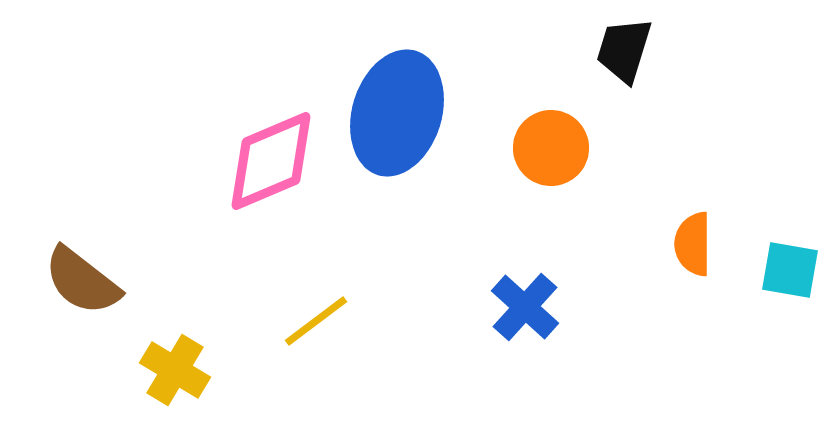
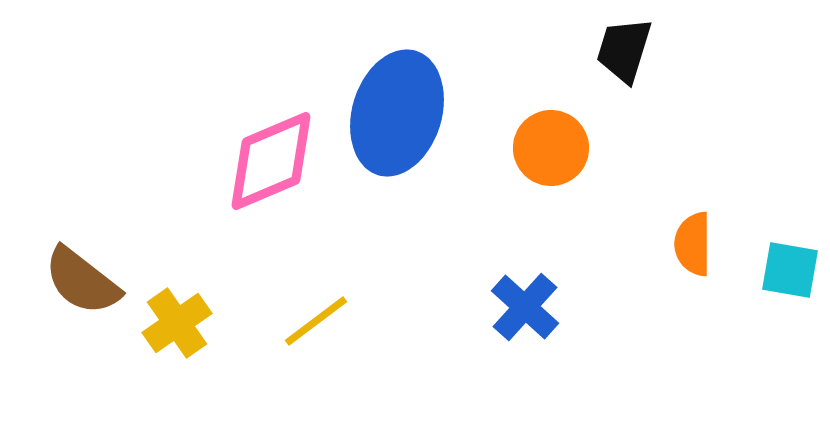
yellow cross: moved 2 px right, 47 px up; rotated 24 degrees clockwise
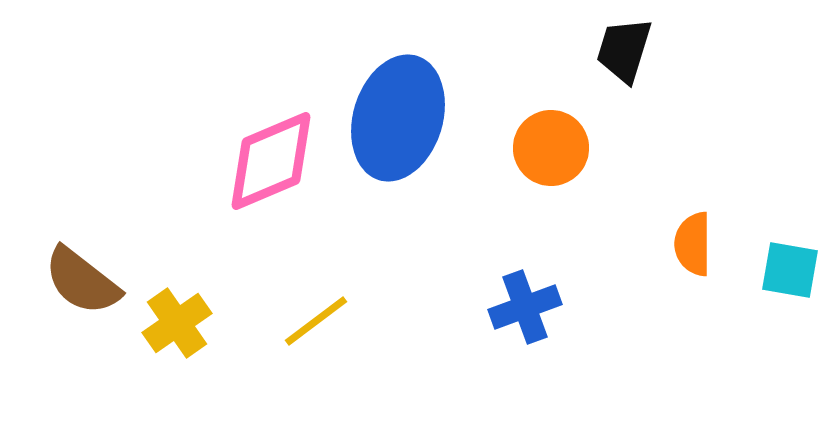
blue ellipse: moved 1 px right, 5 px down
blue cross: rotated 28 degrees clockwise
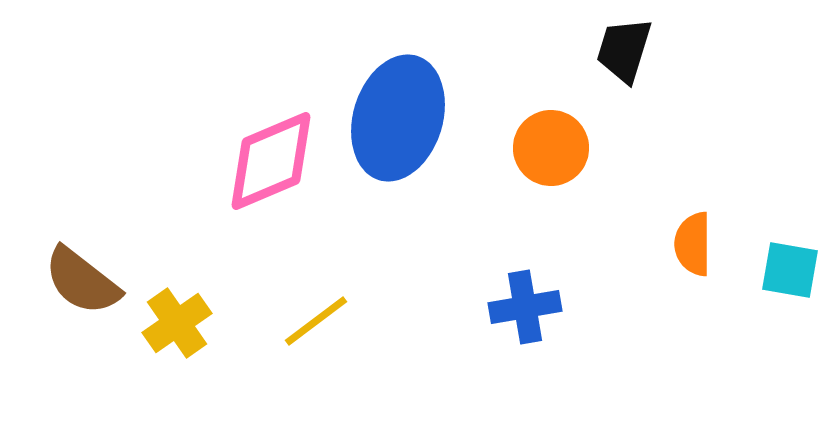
blue cross: rotated 10 degrees clockwise
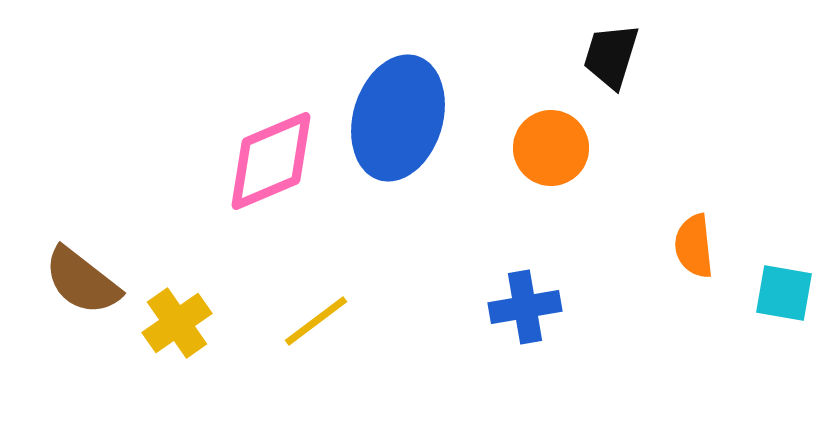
black trapezoid: moved 13 px left, 6 px down
orange semicircle: moved 1 px right, 2 px down; rotated 6 degrees counterclockwise
cyan square: moved 6 px left, 23 px down
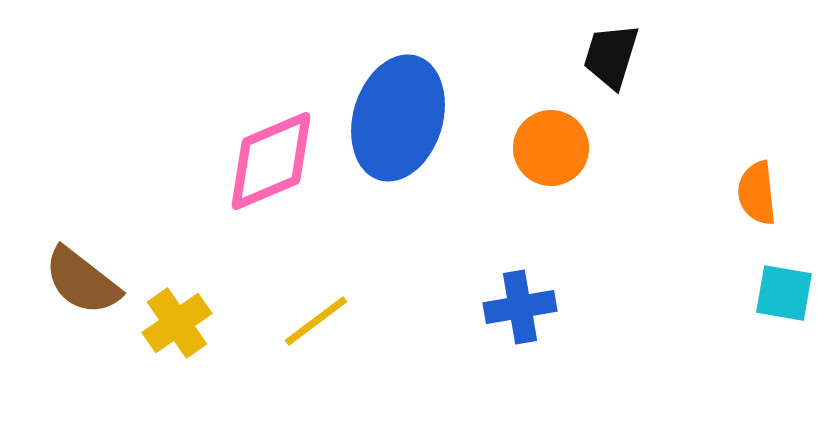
orange semicircle: moved 63 px right, 53 px up
blue cross: moved 5 px left
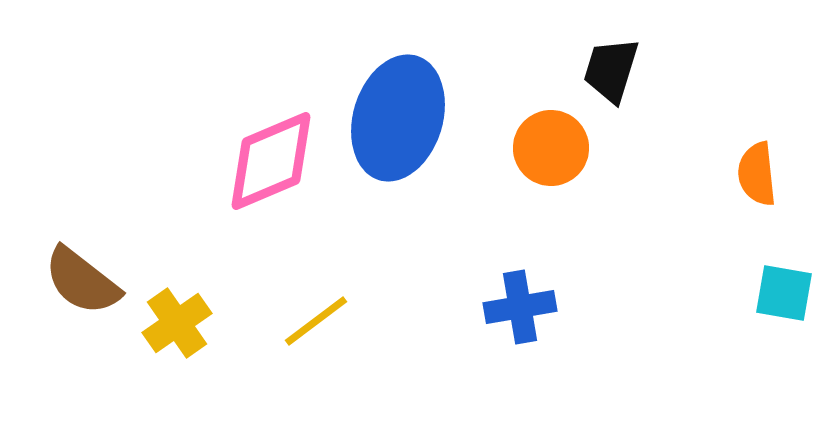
black trapezoid: moved 14 px down
orange semicircle: moved 19 px up
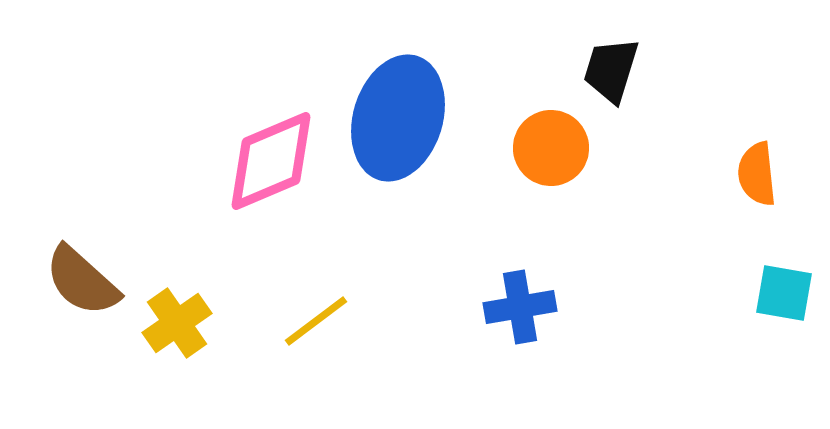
brown semicircle: rotated 4 degrees clockwise
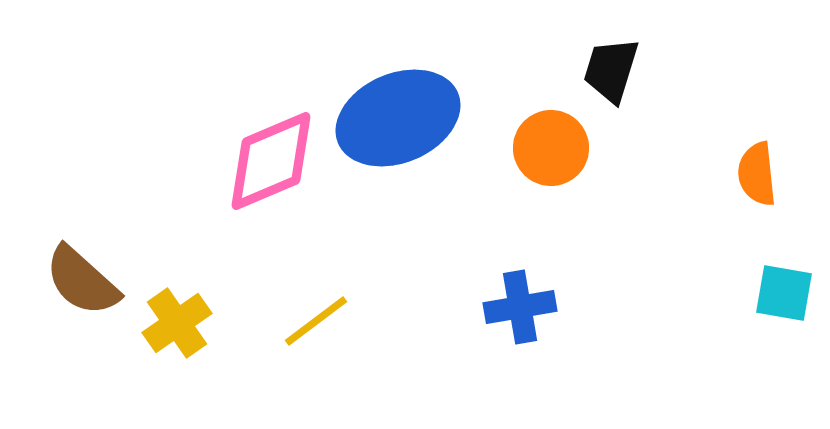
blue ellipse: rotated 50 degrees clockwise
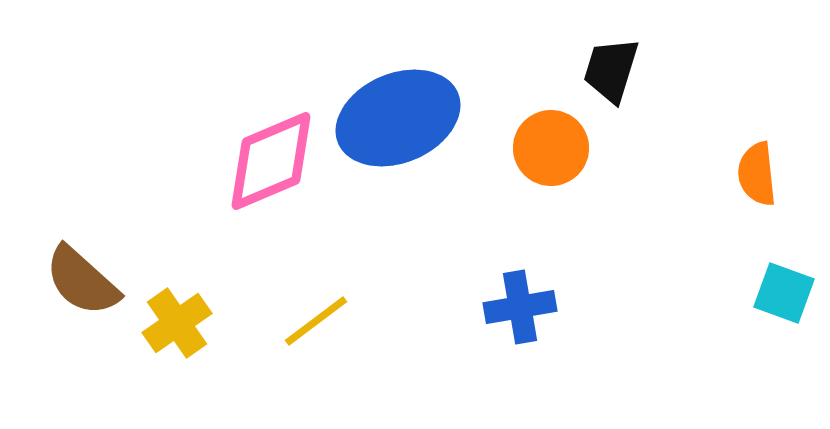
cyan square: rotated 10 degrees clockwise
